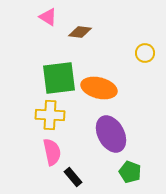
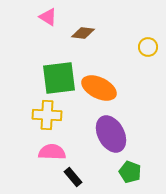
brown diamond: moved 3 px right, 1 px down
yellow circle: moved 3 px right, 6 px up
orange ellipse: rotated 12 degrees clockwise
yellow cross: moved 3 px left
pink semicircle: rotated 76 degrees counterclockwise
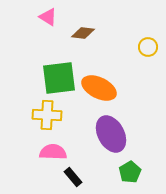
pink semicircle: moved 1 px right
green pentagon: rotated 20 degrees clockwise
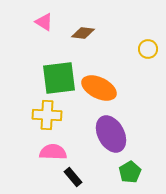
pink triangle: moved 4 px left, 5 px down
yellow circle: moved 2 px down
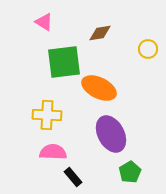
brown diamond: moved 17 px right; rotated 15 degrees counterclockwise
green square: moved 5 px right, 16 px up
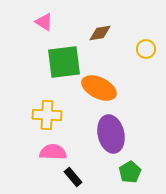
yellow circle: moved 2 px left
purple ellipse: rotated 15 degrees clockwise
